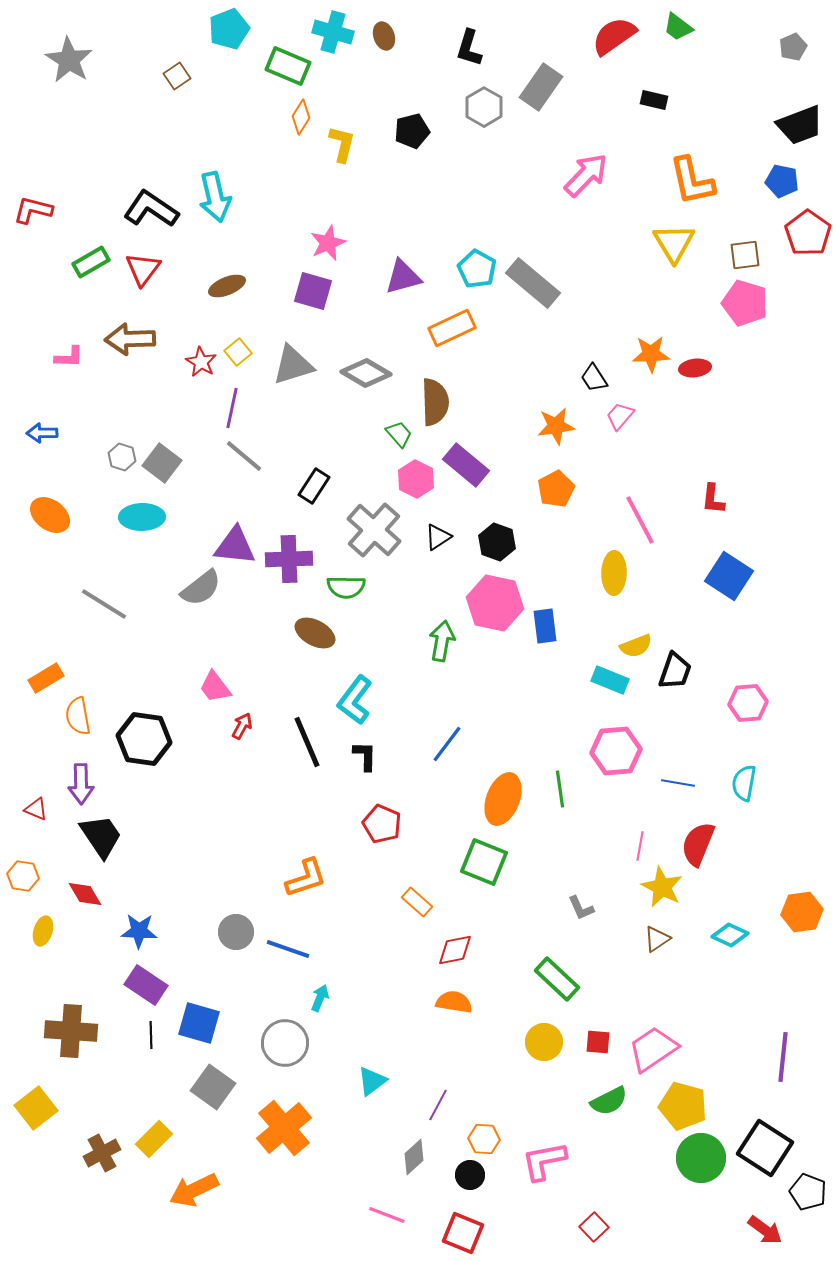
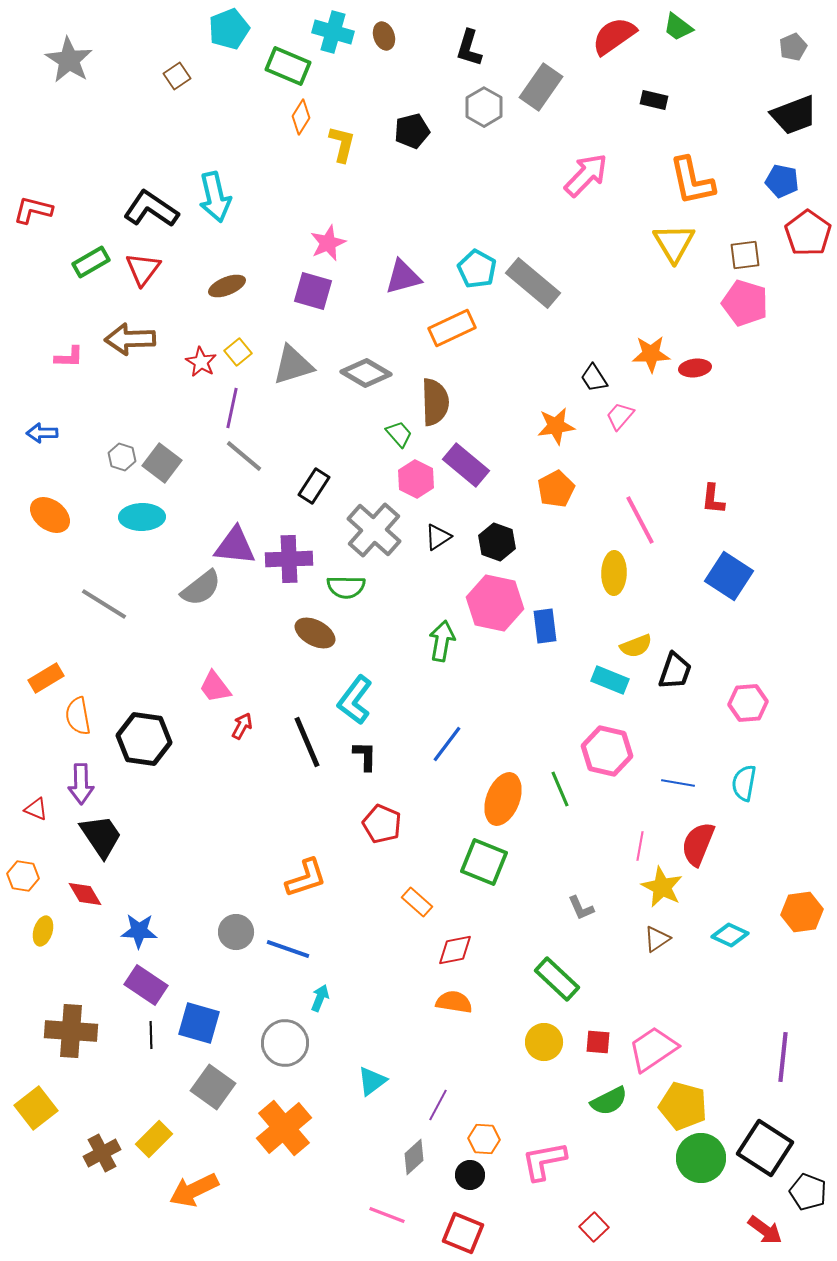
black trapezoid at (800, 125): moved 6 px left, 10 px up
pink hexagon at (616, 751): moved 9 px left; rotated 18 degrees clockwise
green line at (560, 789): rotated 15 degrees counterclockwise
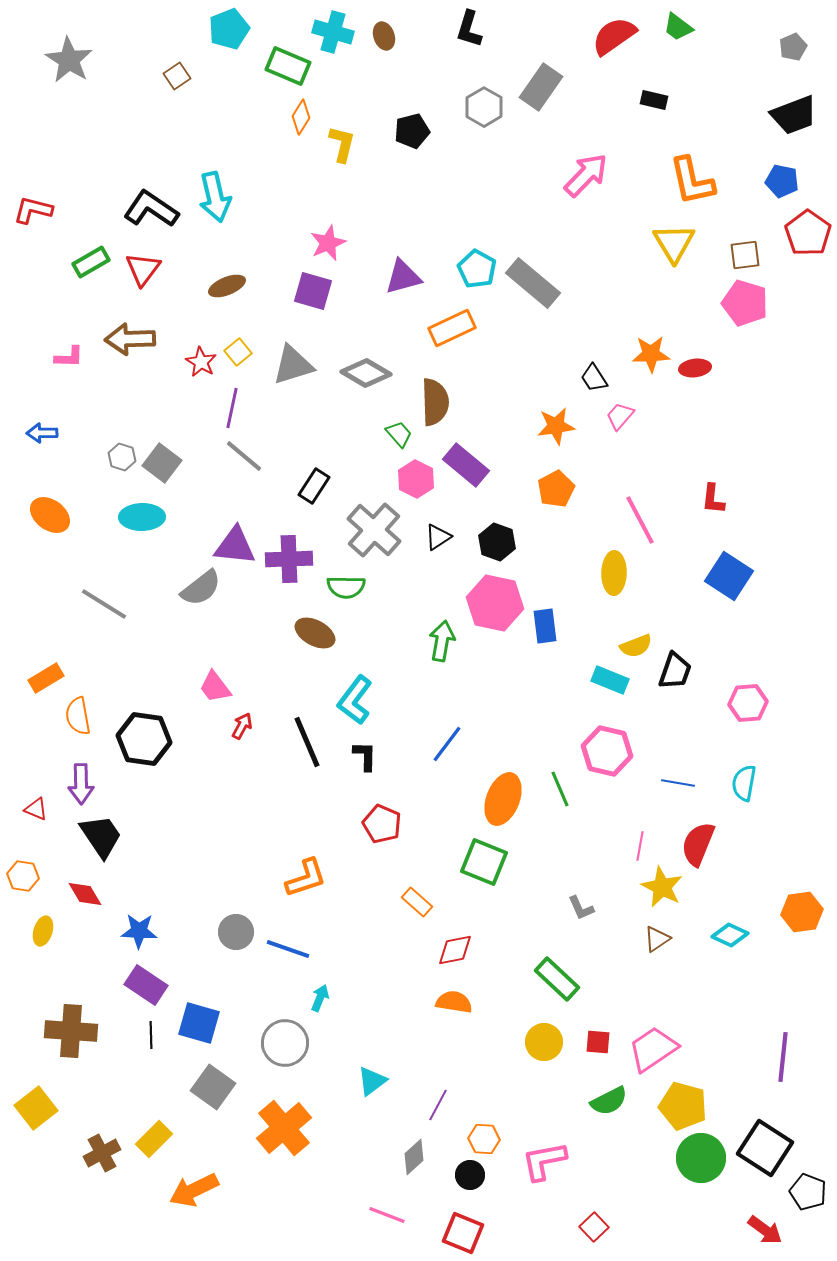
black L-shape at (469, 48): moved 19 px up
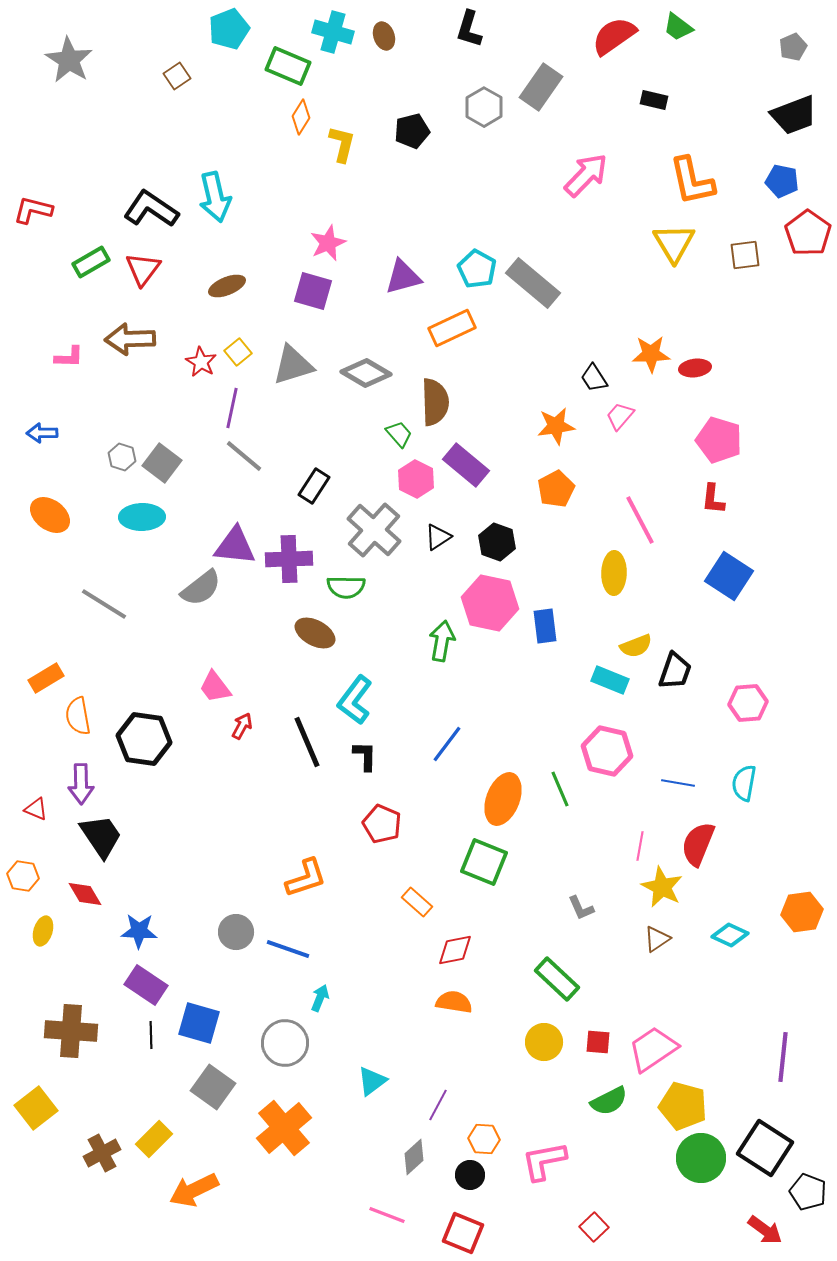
pink pentagon at (745, 303): moved 26 px left, 137 px down
pink hexagon at (495, 603): moved 5 px left
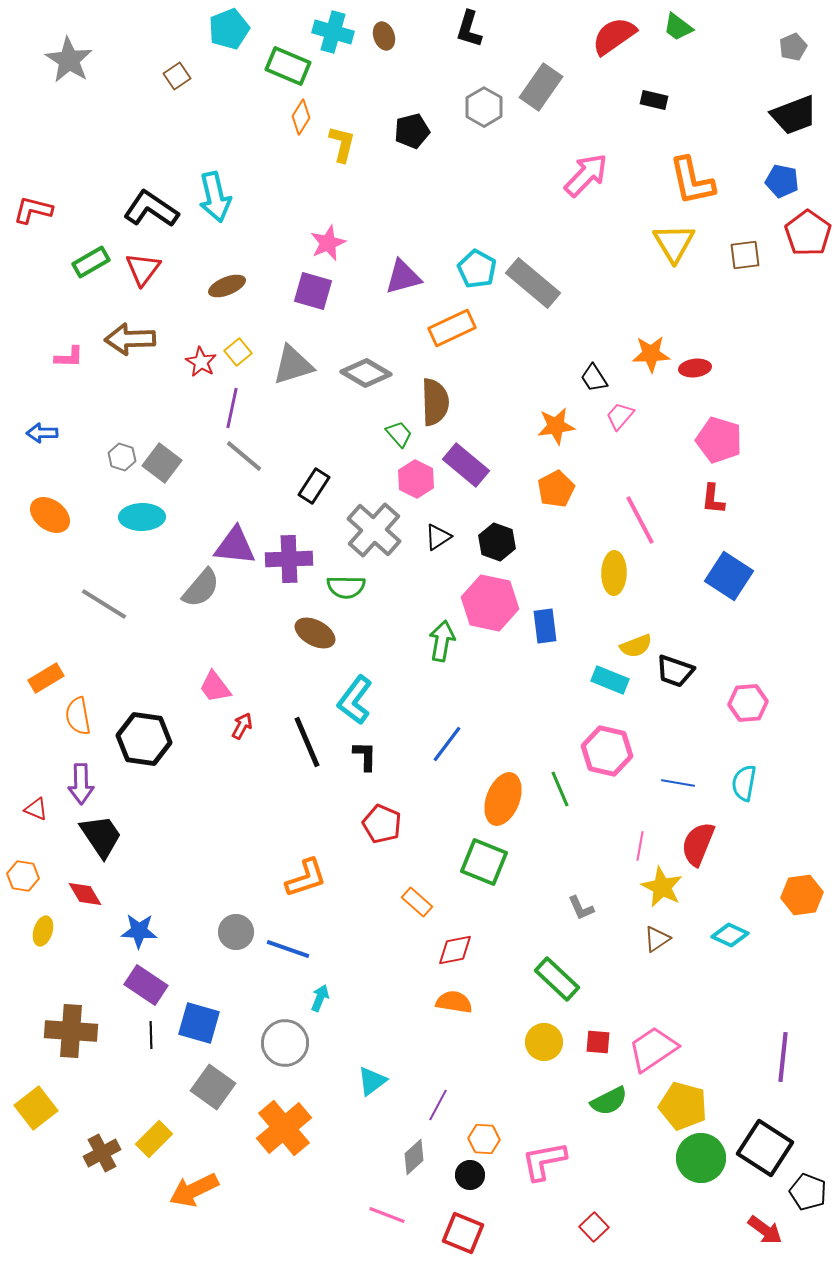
gray semicircle at (201, 588): rotated 12 degrees counterclockwise
black trapezoid at (675, 671): rotated 90 degrees clockwise
orange hexagon at (802, 912): moved 17 px up
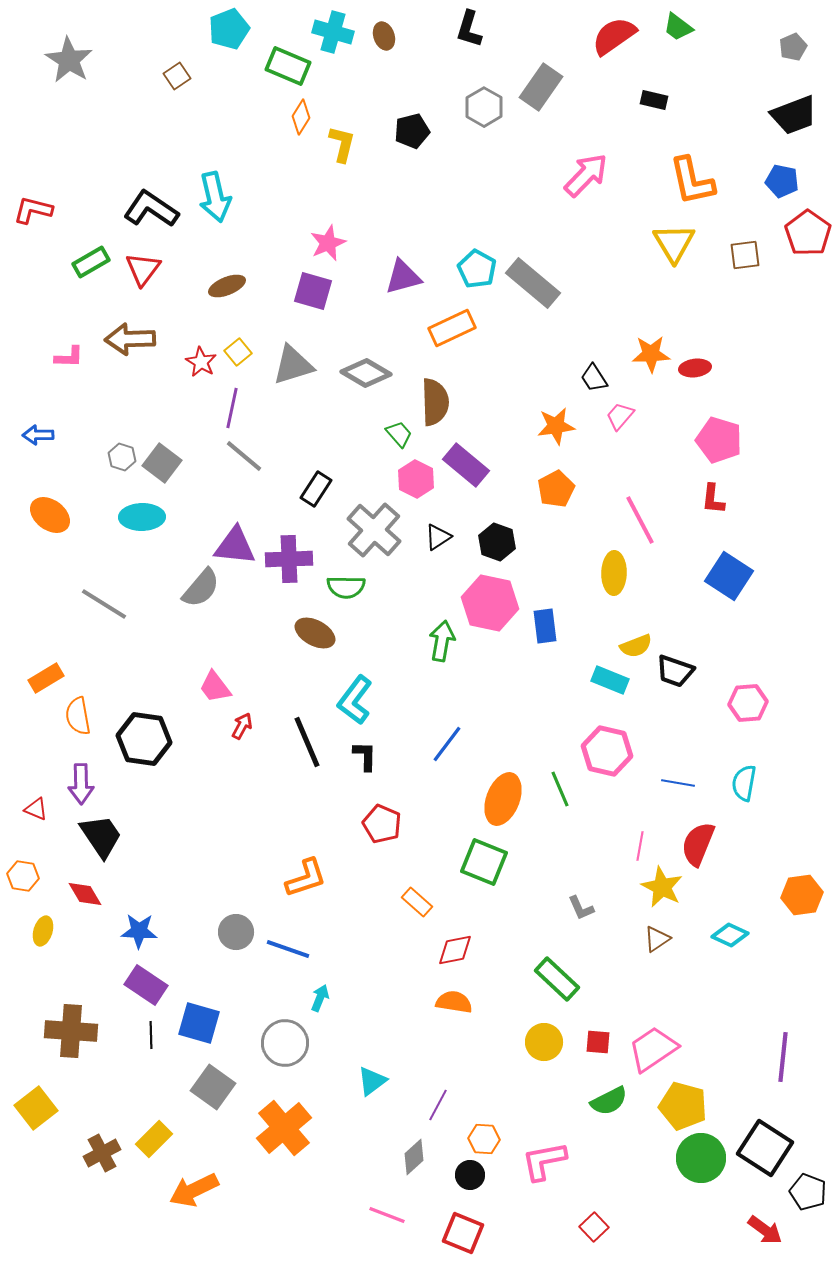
blue arrow at (42, 433): moved 4 px left, 2 px down
black rectangle at (314, 486): moved 2 px right, 3 px down
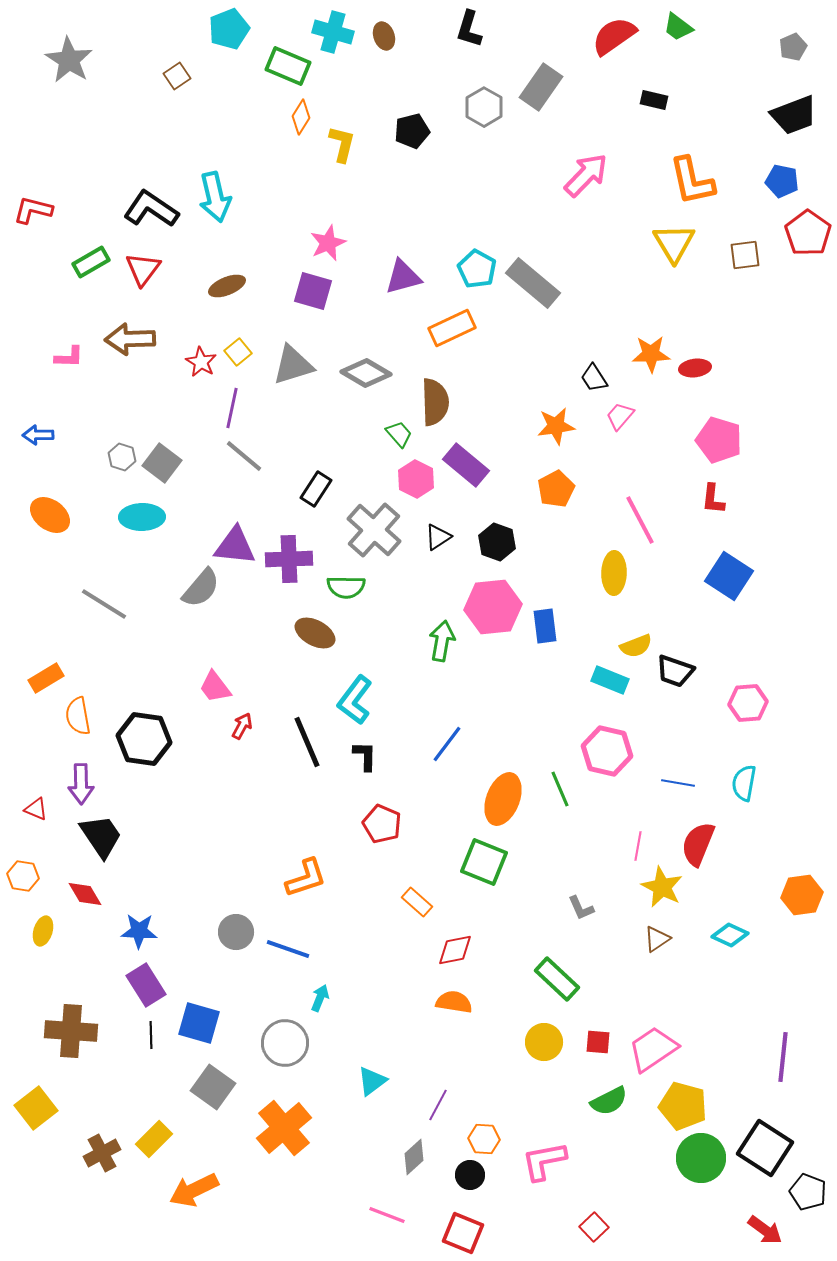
pink hexagon at (490, 603): moved 3 px right, 4 px down; rotated 18 degrees counterclockwise
pink line at (640, 846): moved 2 px left
purple rectangle at (146, 985): rotated 24 degrees clockwise
